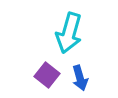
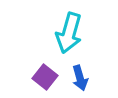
purple square: moved 2 px left, 2 px down
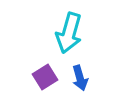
purple square: rotated 20 degrees clockwise
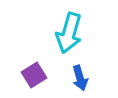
purple square: moved 11 px left, 2 px up
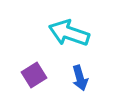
cyan arrow: rotated 93 degrees clockwise
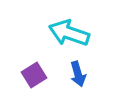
blue arrow: moved 2 px left, 4 px up
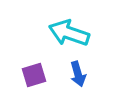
purple square: rotated 15 degrees clockwise
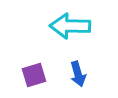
cyan arrow: moved 1 px right, 7 px up; rotated 18 degrees counterclockwise
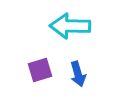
purple square: moved 6 px right, 5 px up
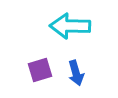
blue arrow: moved 2 px left, 1 px up
